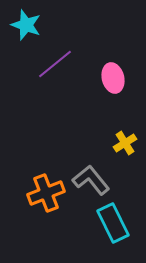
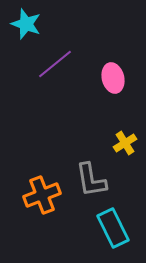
cyan star: moved 1 px up
gray L-shape: rotated 150 degrees counterclockwise
orange cross: moved 4 px left, 2 px down
cyan rectangle: moved 5 px down
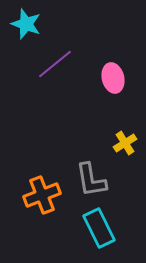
cyan rectangle: moved 14 px left
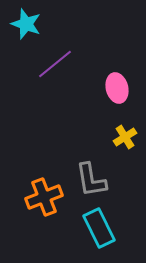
pink ellipse: moved 4 px right, 10 px down
yellow cross: moved 6 px up
orange cross: moved 2 px right, 2 px down
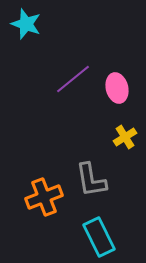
purple line: moved 18 px right, 15 px down
cyan rectangle: moved 9 px down
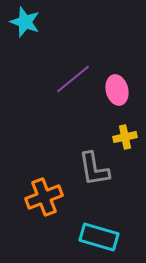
cyan star: moved 1 px left, 2 px up
pink ellipse: moved 2 px down
yellow cross: rotated 20 degrees clockwise
gray L-shape: moved 3 px right, 11 px up
cyan rectangle: rotated 48 degrees counterclockwise
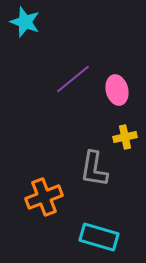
gray L-shape: rotated 18 degrees clockwise
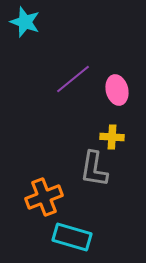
yellow cross: moved 13 px left; rotated 15 degrees clockwise
cyan rectangle: moved 27 px left
